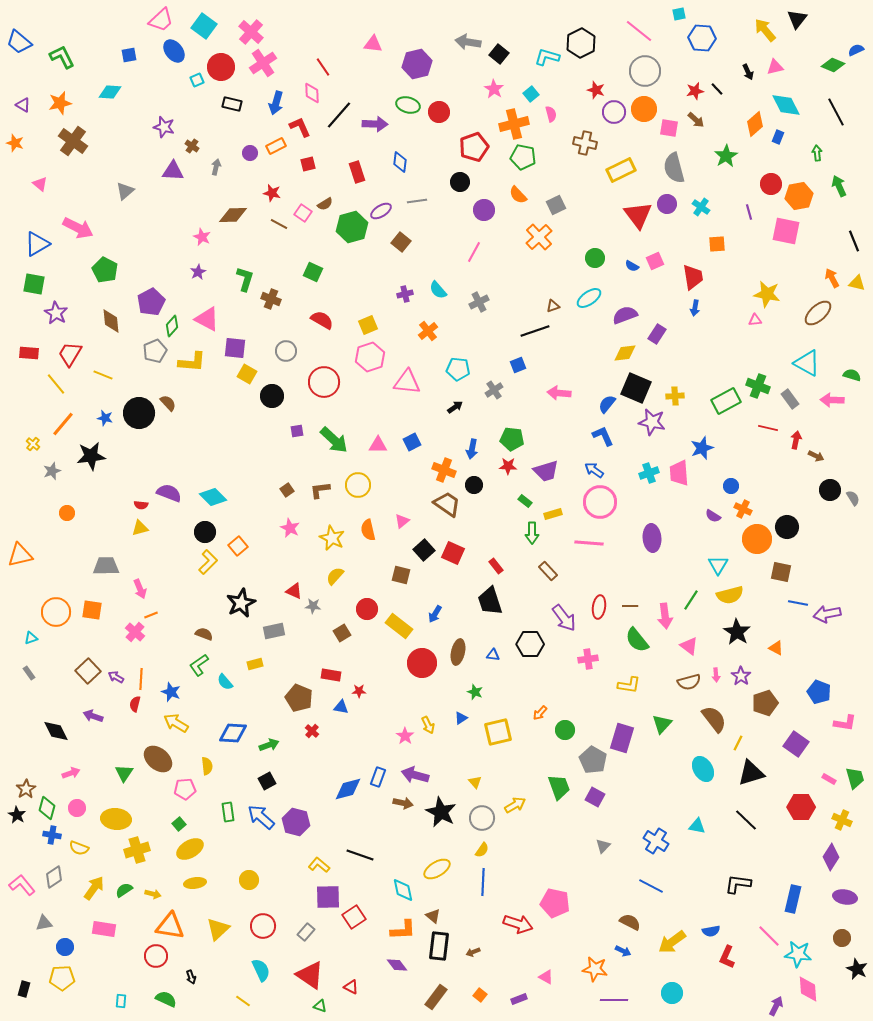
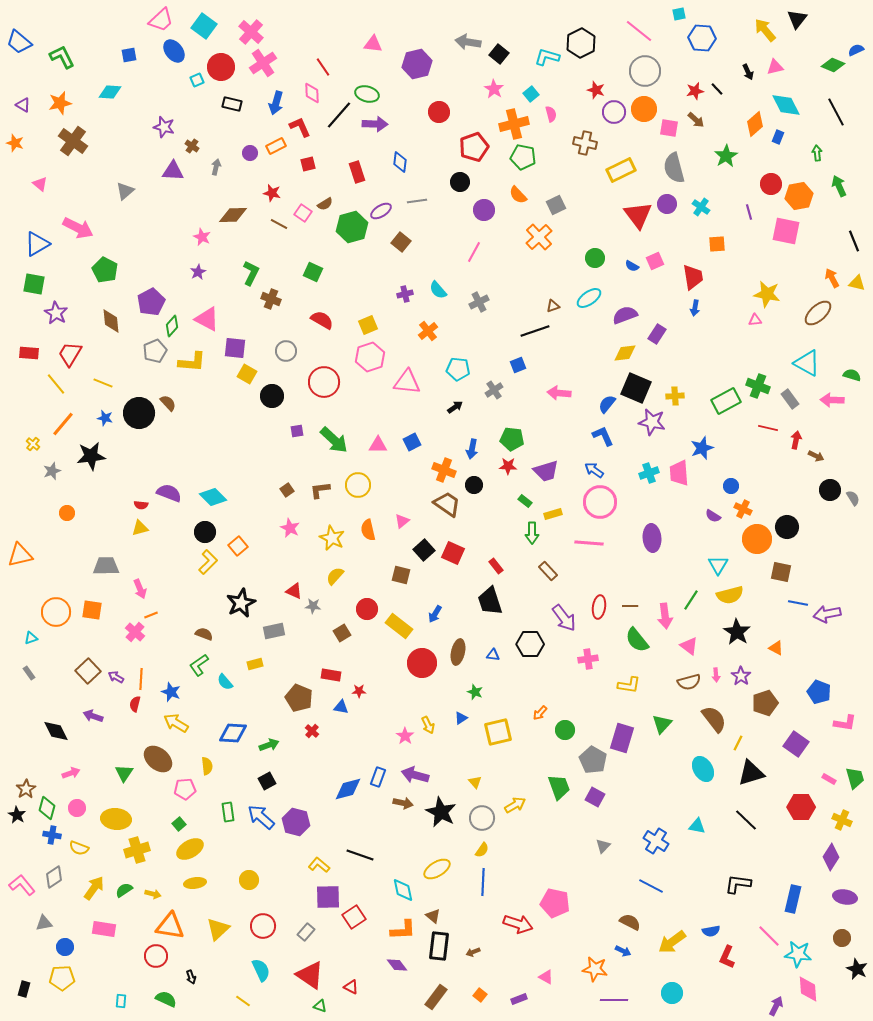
green ellipse at (408, 105): moved 41 px left, 11 px up
green L-shape at (245, 279): moved 6 px right, 6 px up; rotated 10 degrees clockwise
yellow line at (103, 375): moved 8 px down
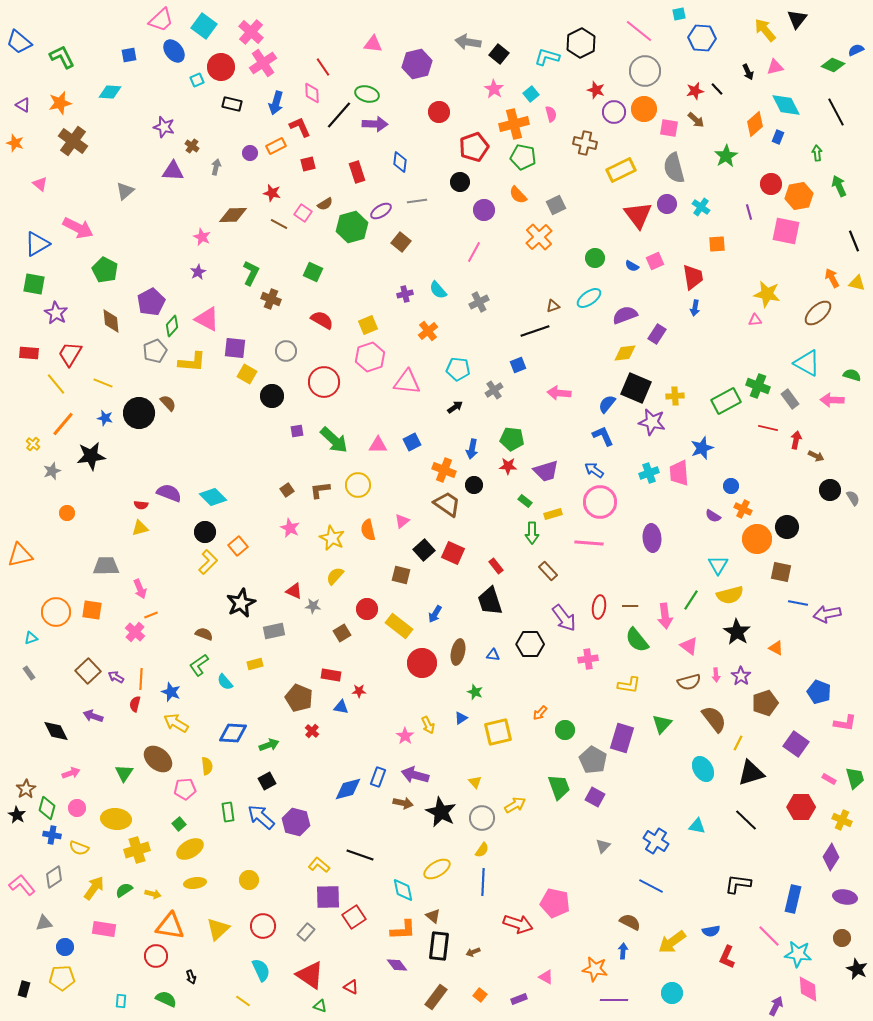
blue arrow at (623, 951): rotated 112 degrees counterclockwise
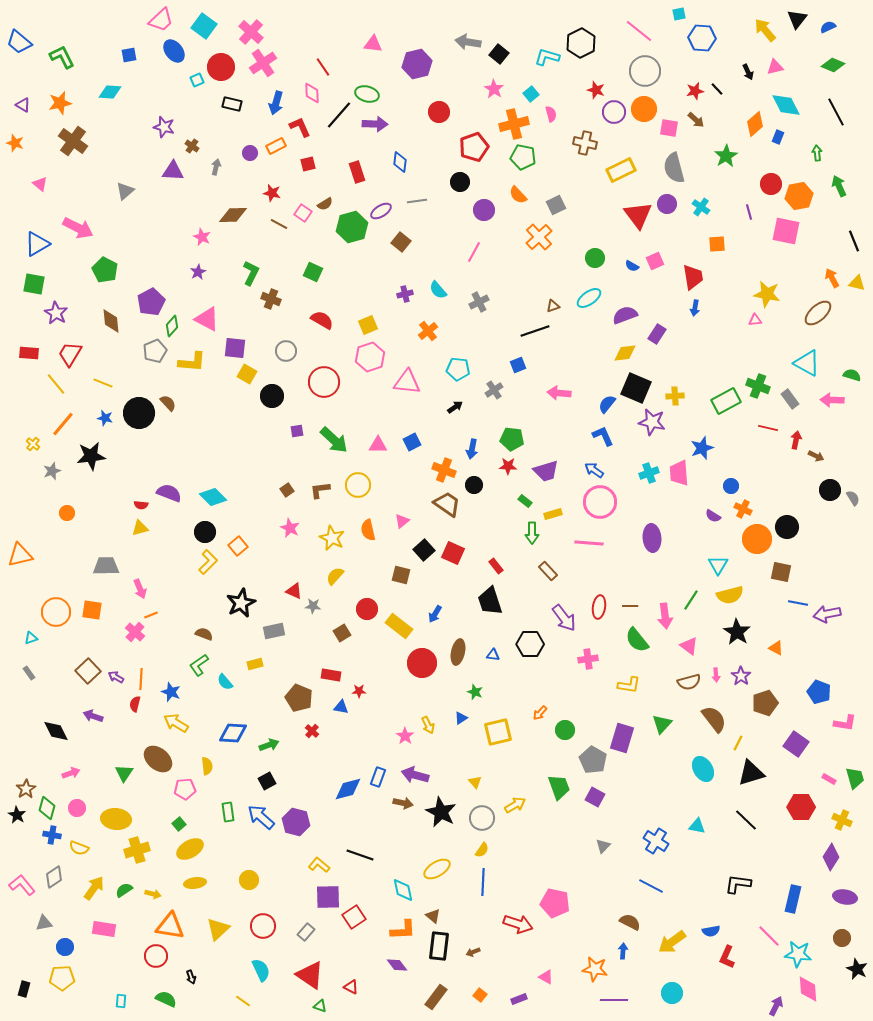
blue semicircle at (856, 50): moved 28 px left, 23 px up
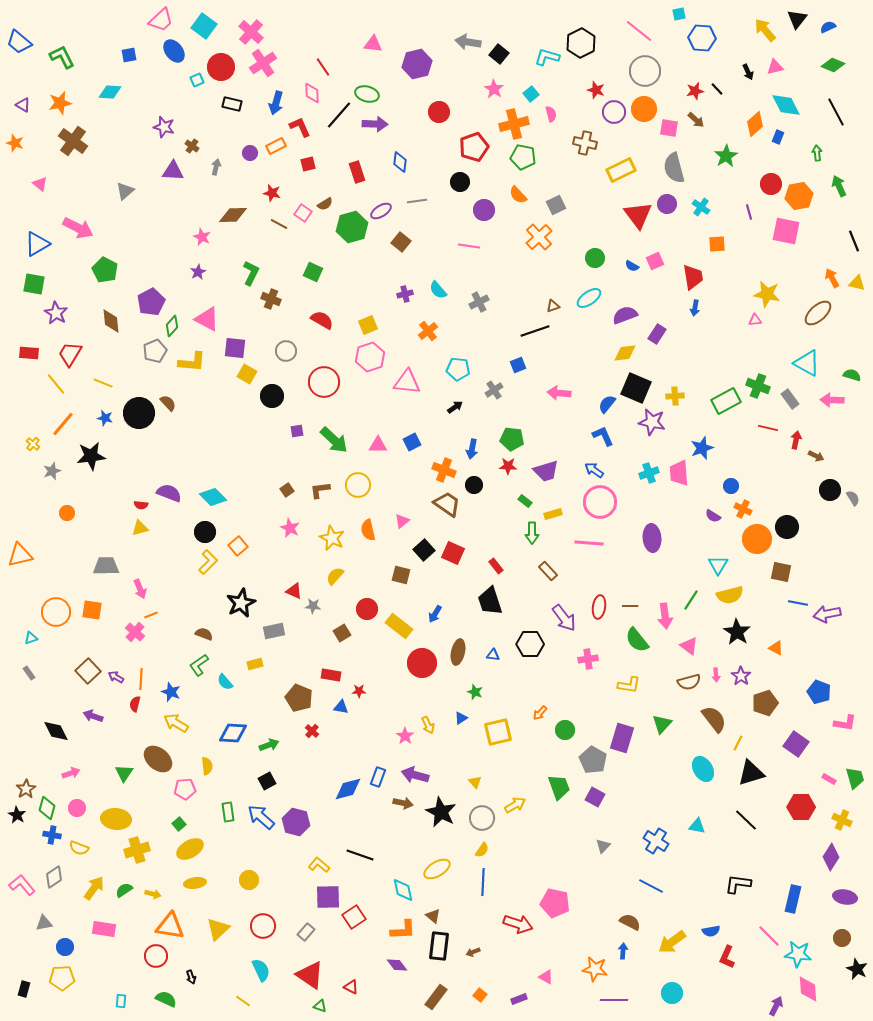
pink line at (474, 252): moved 5 px left, 6 px up; rotated 70 degrees clockwise
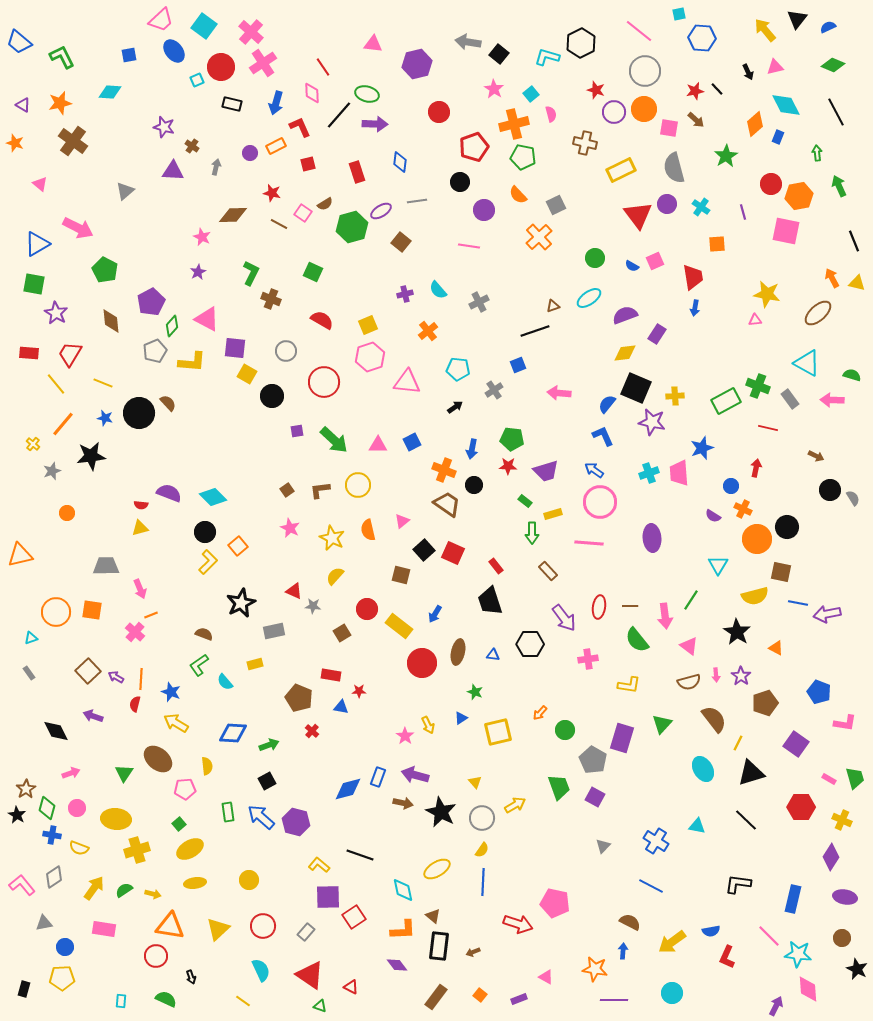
purple line at (749, 212): moved 6 px left
red arrow at (796, 440): moved 40 px left, 28 px down
yellow semicircle at (730, 595): moved 25 px right, 1 px down
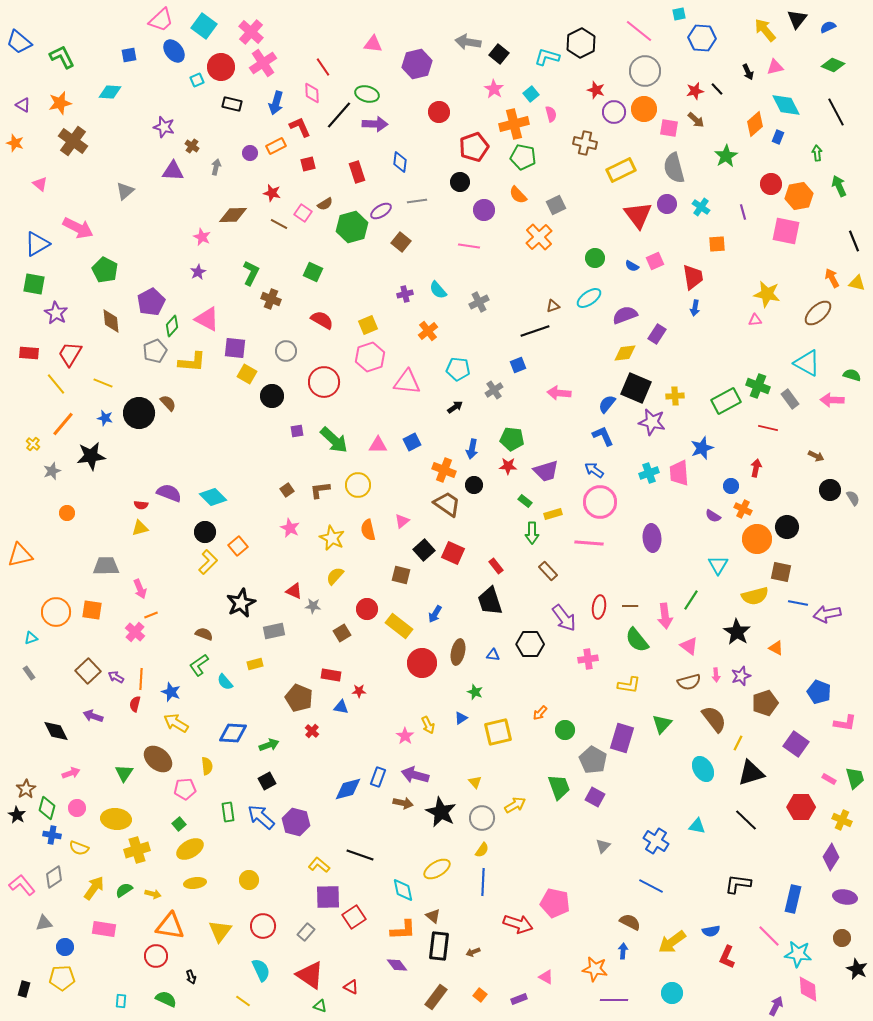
purple star at (741, 676): rotated 18 degrees clockwise
yellow triangle at (218, 929): moved 2 px right, 2 px down; rotated 10 degrees counterclockwise
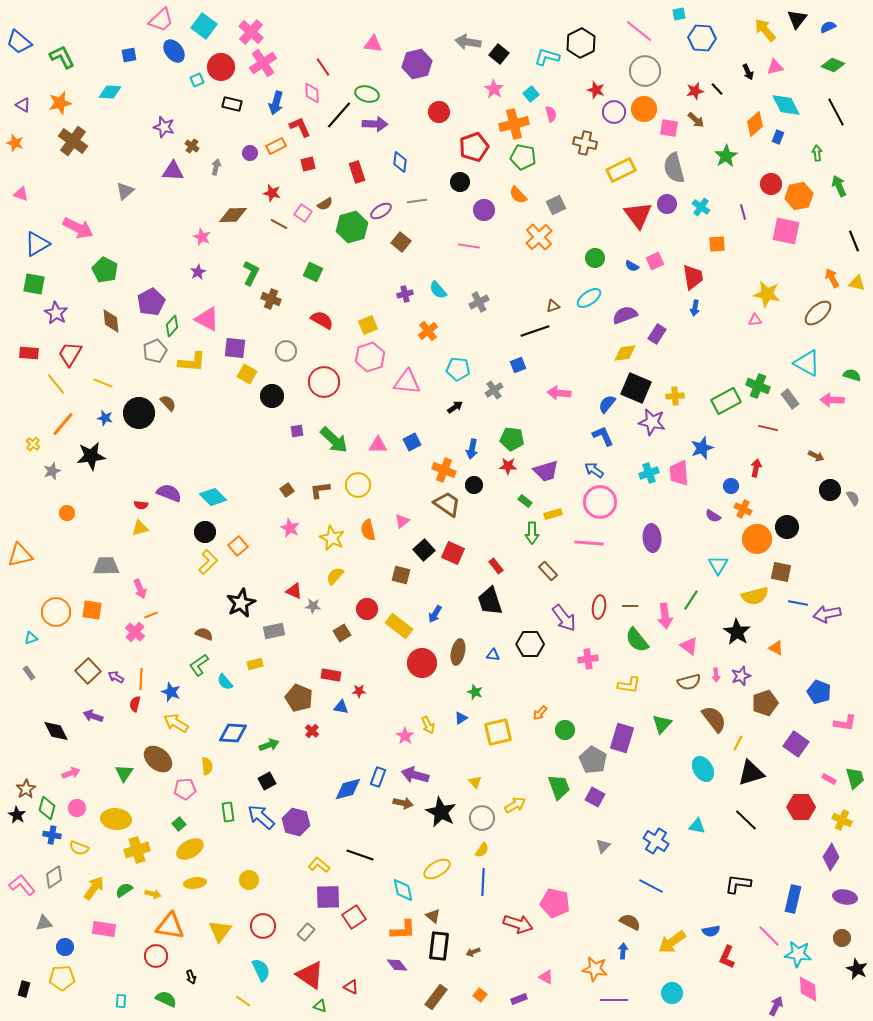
pink triangle at (40, 184): moved 19 px left, 10 px down; rotated 21 degrees counterclockwise
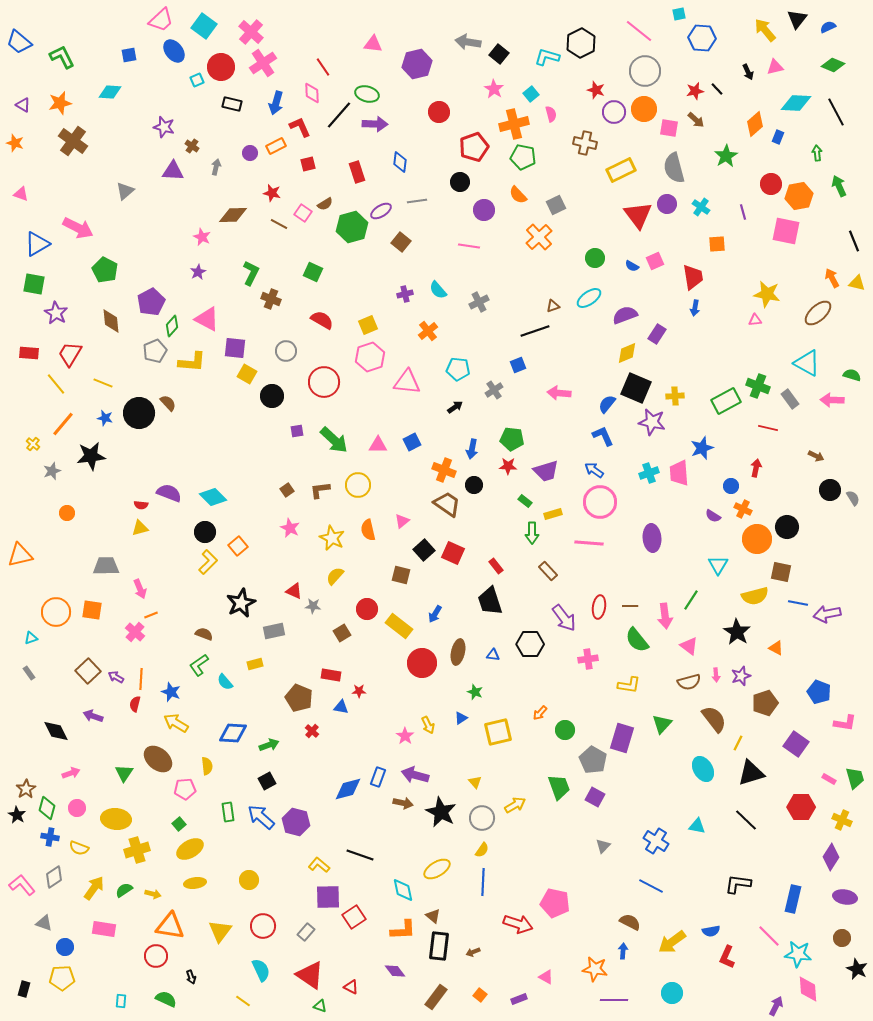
cyan diamond at (786, 105): moved 10 px right, 2 px up; rotated 60 degrees counterclockwise
yellow diamond at (625, 353): moved 2 px right; rotated 15 degrees counterclockwise
blue cross at (52, 835): moved 2 px left, 2 px down
gray triangle at (44, 923): rotated 30 degrees clockwise
purple diamond at (397, 965): moved 2 px left, 6 px down
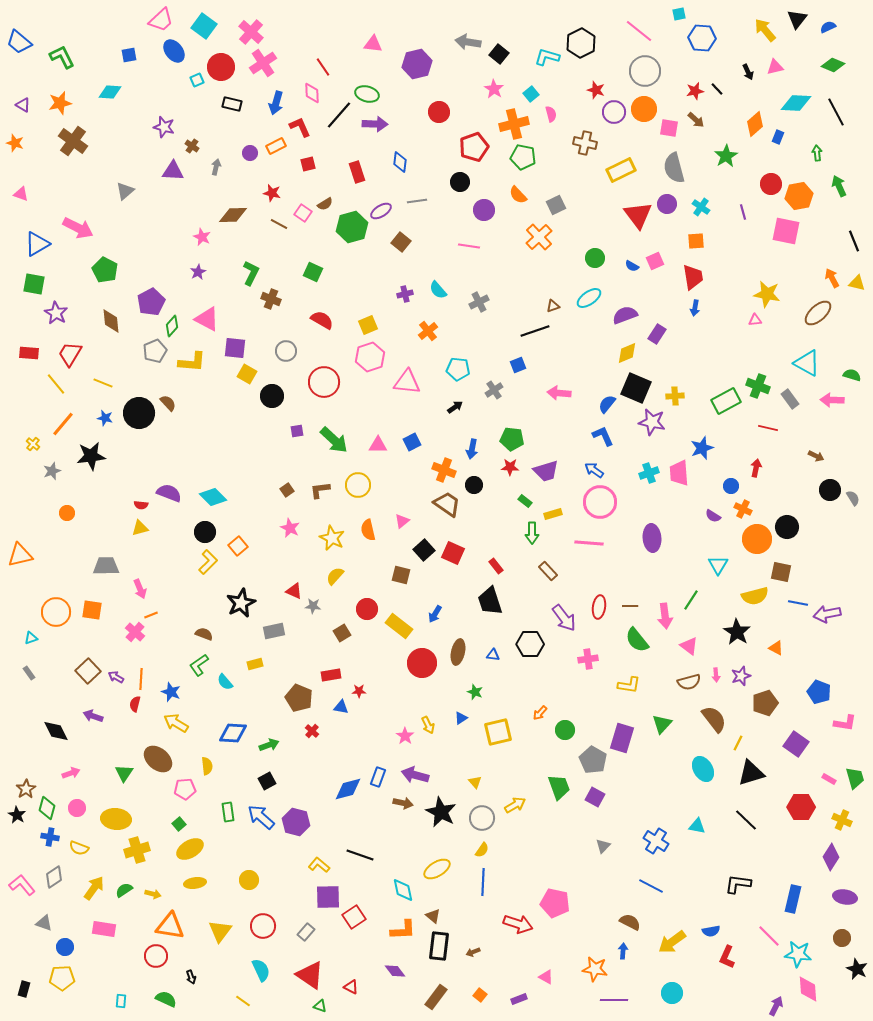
orange square at (717, 244): moved 21 px left, 3 px up
red star at (508, 466): moved 2 px right, 1 px down
red rectangle at (331, 675): rotated 18 degrees counterclockwise
